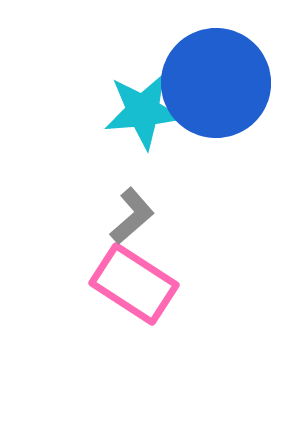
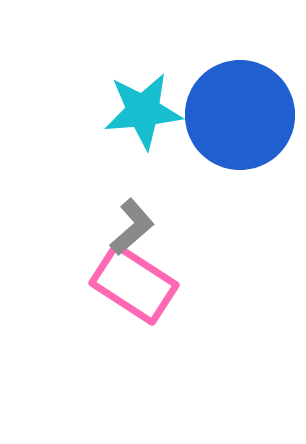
blue circle: moved 24 px right, 32 px down
gray L-shape: moved 11 px down
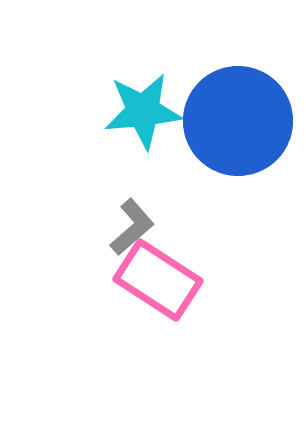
blue circle: moved 2 px left, 6 px down
pink rectangle: moved 24 px right, 4 px up
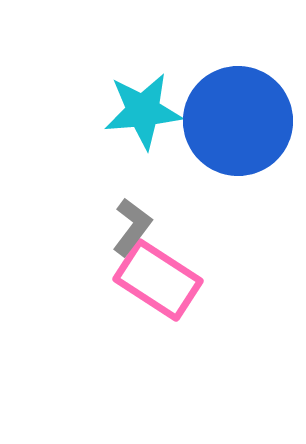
gray L-shape: rotated 12 degrees counterclockwise
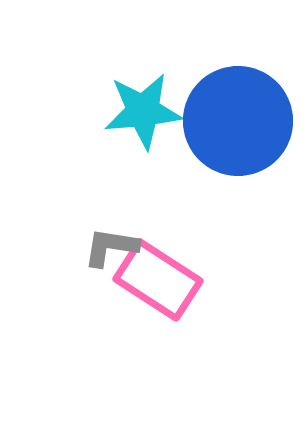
gray L-shape: moved 21 px left, 20 px down; rotated 118 degrees counterclockwise
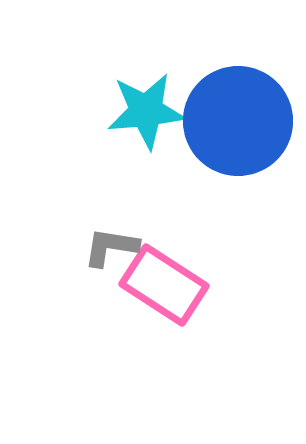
cyan star: moved 3 px right
pink rectangle: moved 6 px right, 5 px down
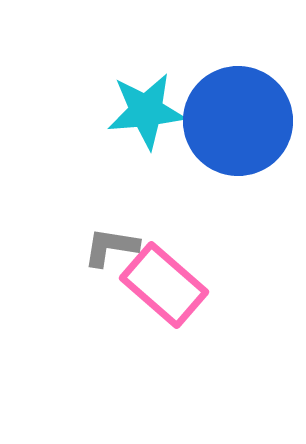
pink rectangle: rotated 8 degrees clockwise
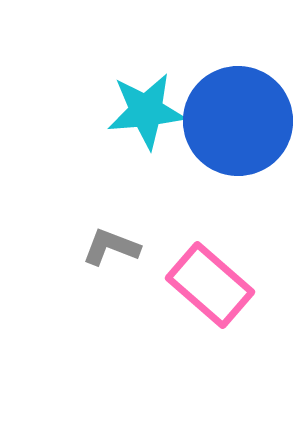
gray L-shape: rotated 12 degrees clockwise
pink rectangle: moved 46 px right
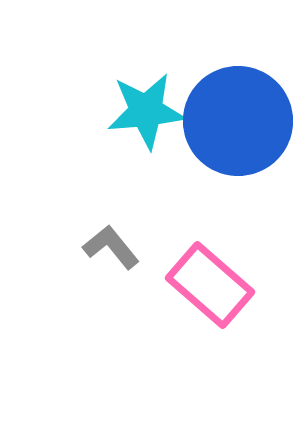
gray L-shape: rotated 30 degrees clockwise
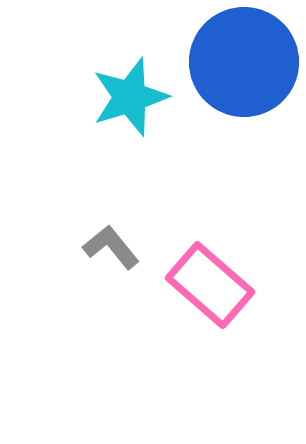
cyan star: moved 16 px left, 14 px up; rotated 12 degrees counterclockwise
blue circle: moved 6 px right, 59 px up
